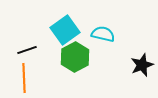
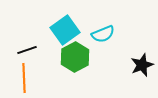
cyan semicircle: rotated 145 degrees clockwise
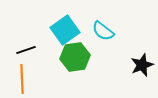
cyan semicircle: moved 3 px up; rotated 60 degrees clockwise
black line: moved 1 px left
green hexagon: rotated 20 degrees clockwise
orange line: moved 2 px left, 1 px down
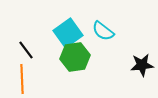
cyan square: moved 3 px right, 3 px down
black line: rotated 72 degrees clockwise
black star: rotated 15 degrees clockwise
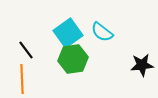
cyan semicircle: moved 1 px left, 1 px down
green hexagon: moved 2 px left, 2 px down
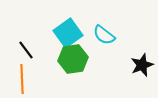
cyan semicircle: moved 2 px right, 3 px down
black star: rotated 15 degrees counterclockwise
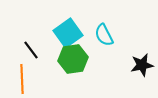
cyan semicircle: rotated 25 degrees clockwise
black line: moved 5 px right
black star: rotated 10 degrees clockwise
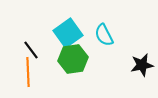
orange line: moved 6 px right, 7 px up
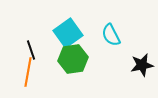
cyan semicircle: moved 7 px right
black line: rotated 18 degrees clockwise
orange line: rotated 12 degrees clockwise
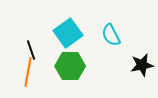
green hexagon: moved 3 px left, 7 px down; rotated 8 degrees clockwise
